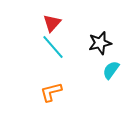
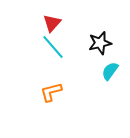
cyan semicircle: moved 1 px left, 1 px down
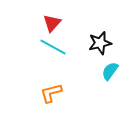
cyan line: rotated 20 degrees counterclockwise
orange L-shape: moved 1 px down
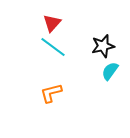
black star: moved 3 px right, 3 px down
cyan line: rotated 8 degrees clockwise
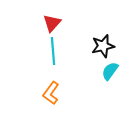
cyan line: moved 4 px down; rotated 48 degrees clockwise
orange L-shape: rotated 40 degrees counterclockwise
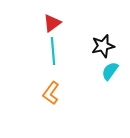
red triangle: rotated 12 degrees clockwise
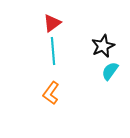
black star: rotated 10 degrees counterclockwise
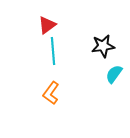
red triangle: moved 5 px left, 2 px down
black star: rotated 15 degrees clockwise
cyan semicircle: moved 4 px right, 3 px down
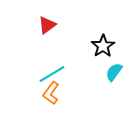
black star: rotated 25 degrees counterclockwise
cyan line: moved 1 px left, 23 px down; rotated 64 degrees clockwise
cyan semicircle: moved 2 px up
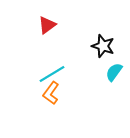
black star: rotated 20 degrees counterclockwise
